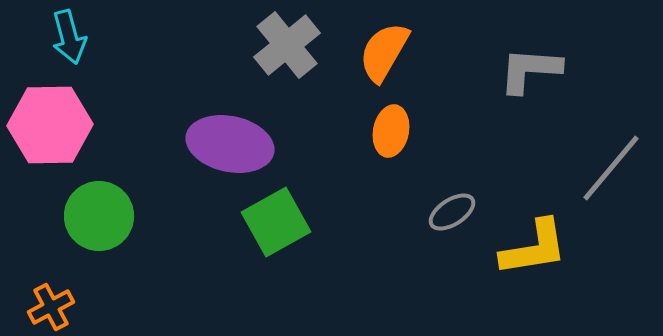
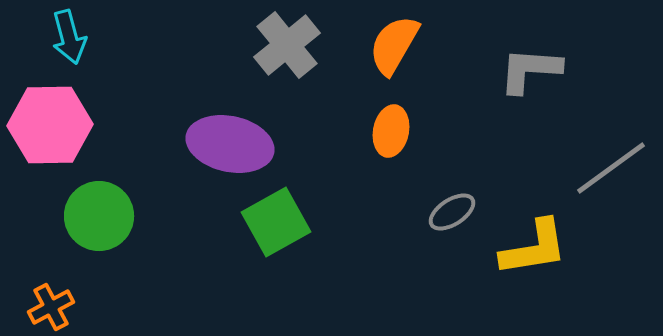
orange semicircle: moved 10 px right, 7 px up
gray line: rotated 14 degrees clockwise
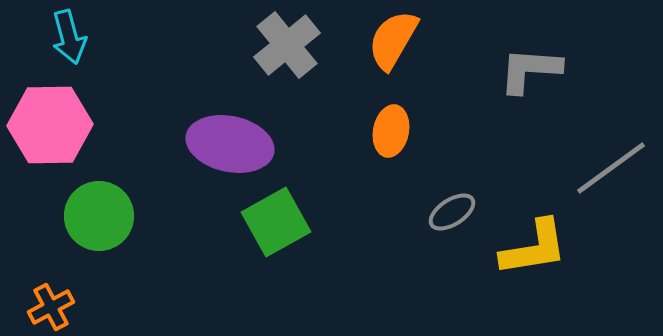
orange semicircle: moved 1 px left, 5 px up
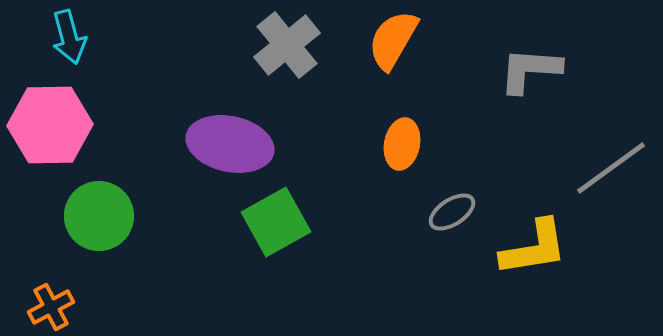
orange ellipse: moved 11 px right, 13 px down
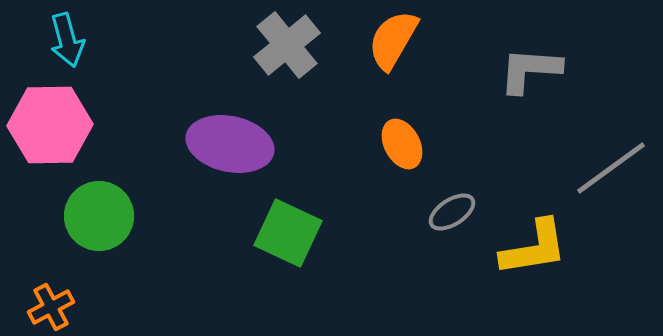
cyan arrow: moved 2 px left, 3 px down
orange ellipse: rotated 39 degrees counterclockwise
green square: moved 12 px right, 11 px down; rotated 36 degrees counterclockwise
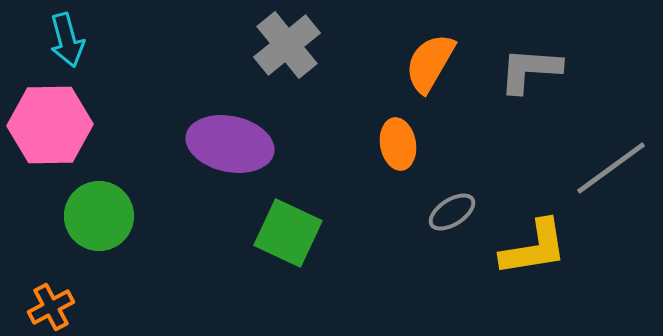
orange semicircle: moved 37 px right, 23 px down
orange ellipse: moved 4 px left; rotated 18 degrees clockwise
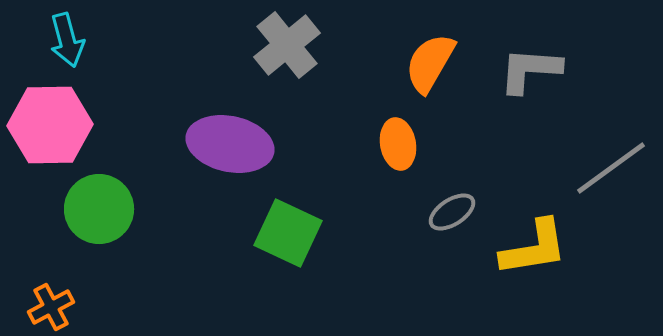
green circle: moved 7 px up
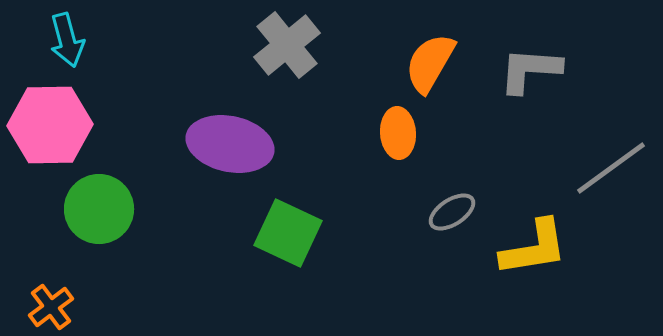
orange ellipse: moved 11 px up; rotated 6 degrees clockwise
orange cross: rotated 9 degrees counterclockwise
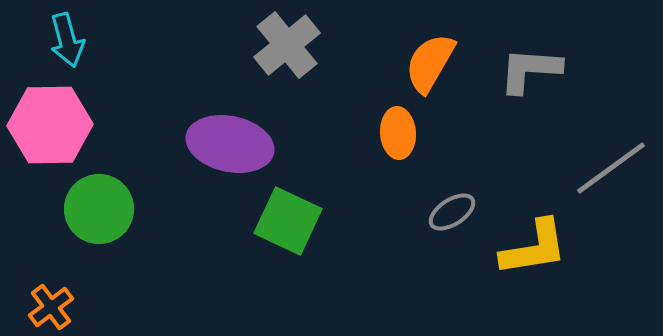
green square: moved 12 px up
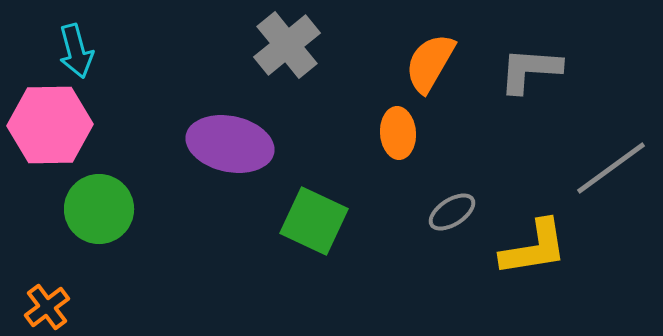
cyan arrow: moved 9 px right, 11 px down
green square: moved 26 px right
orange cross: moved 4 px left
